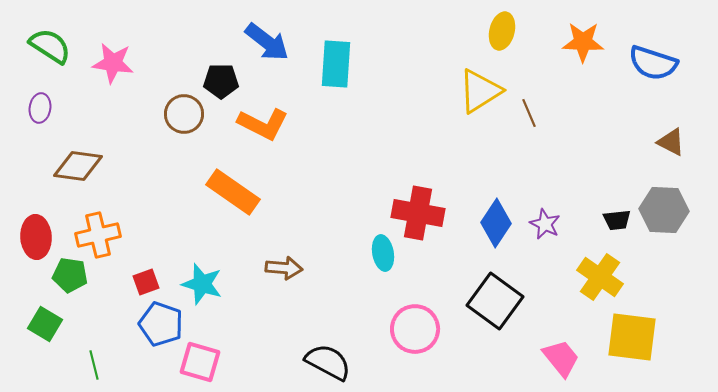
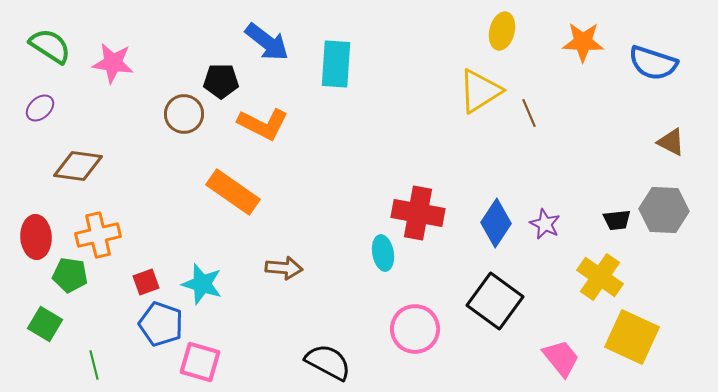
purple ellipse: rotated 40 degrees clockwise
yellow square: rotated 18 degrees clockwise
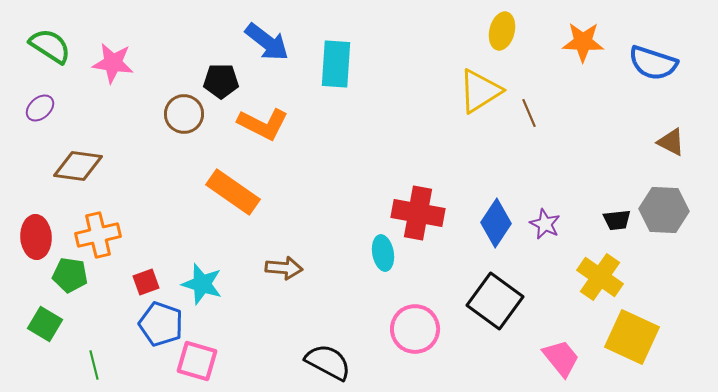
pink square: moved 3 px left, 1 px up
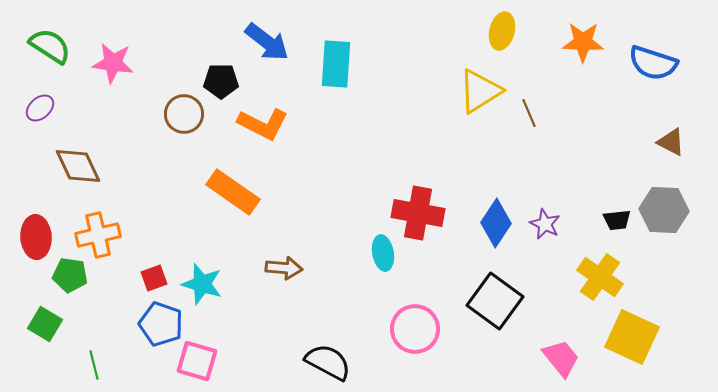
brown diamond: rotated 57 degrees clockwise
red square: moved 8 px right, 4 px up
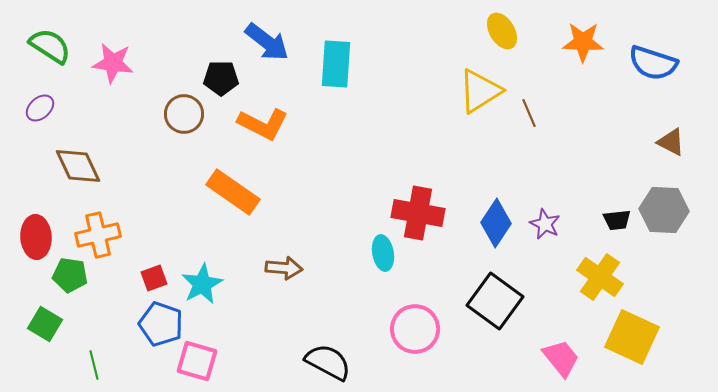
yellow ellipse: rotated 45 degrees counterclockwise
black pentagon: moved 3 px up
cyan star: rotated 27 degrees clockwise
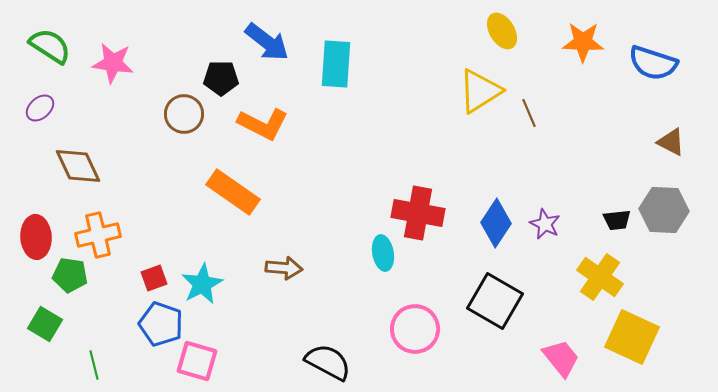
black square: rotated 6 degrees counterclockwise
